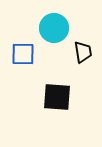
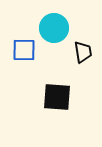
blue square: moved 1 px right, 4 px up
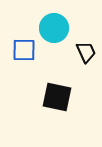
black trapezoid: moved 3 px right; rotated 15 degrees counterclockwise
black square: rotated 8 degrees clockwise
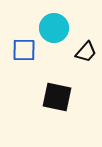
black trapezoid: rotated 65 degrees clockwise
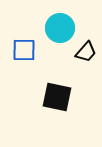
cyan circle: moved 6 px right
